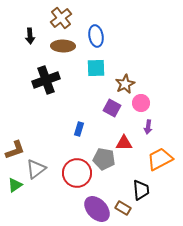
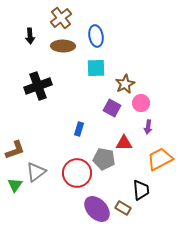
black cross: moved 8 px left, 6 px down
gray triangle: moved 3 px down
green triangle: rotated 21 degrees counterclockwise
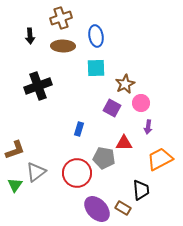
brown cross: rotated 20 degrees clockwise
gray pentagon: moved 1 px up
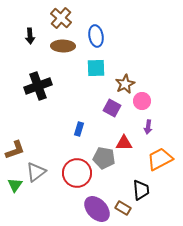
brown cross: rotated 30 degrees counterclockwise
pink circle: moved 1 px right, 2 px up
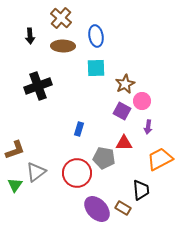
purple square: moved 10 px right, 3 px down
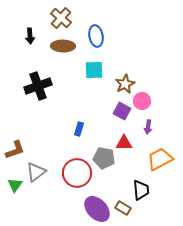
cyan square: moved 2 px left, 2 px down
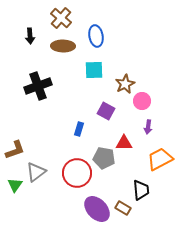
purple square: moved 16 px left
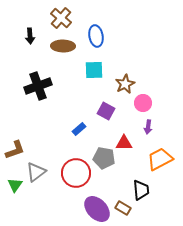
pink circle: moved 1 px right, 2 px down
blue rectangle: rotated 32 degrees clockwise
red circle: moved 1 px left
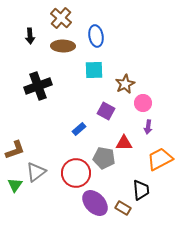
purple ellipse: moved 2 px left, 6 px up
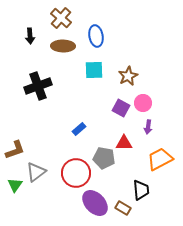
brown star: moved 3 px right, 8 px up
purple square: moved 15 px right, 3 px up
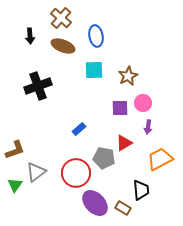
brown ellipse: rotated 20 degrees clockwise
purple square: moved 1 px left; rotated 30 degrees counterclockwise
red triangle: rotated 30 degrees counterclockwise
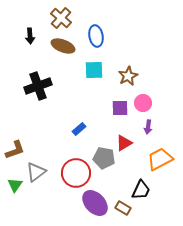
black trapezoid: rotated 30 degrees clockwise
